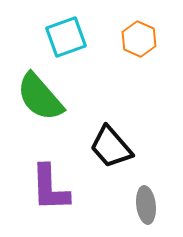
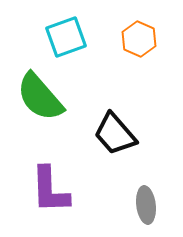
black trapezoid: moved 4 px right, 13 px up
purple L-shape: moved 2 px down
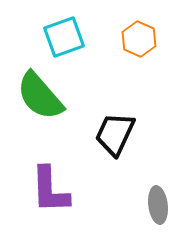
cyan square: moved 2 px left
green semicircle: moved 1 px up
black trapezoid: rotated 66 degrees clockwise
gray ellipse: moved 12 px right
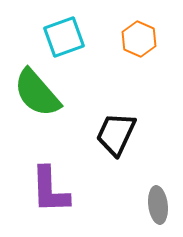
green semicircle: moved 3 px left, 3 px up
black trapezoid: moved 1 px right
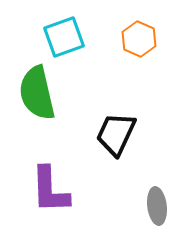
green semicircle: rotated 28 degrees clockwise
gray ellipse: moved 1 px left, 1 px down
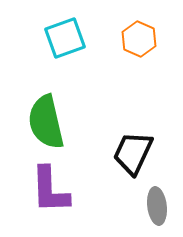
cyan square: moved 1 px right, 1 px down
green semicircle: moved 9 px right, 29 px down
black trapezoid: moved 17 px right, 19 px down
